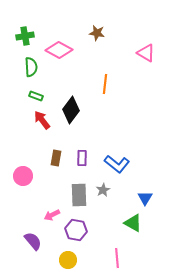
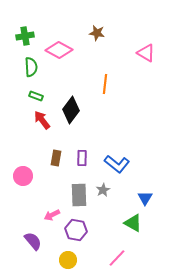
pink line: rotated 48 degrees clockwise
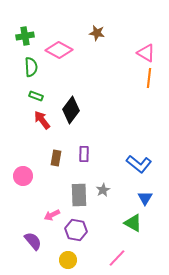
orange line: moved 44 px right, 6 px up
purple rectangle: moved 2 px right, 4 px up
blue L-shape: moved 22 px right
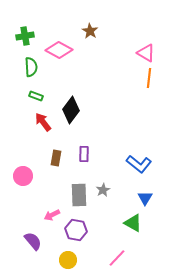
brown star: moved 7 px left, 2 px up; rotated 21 degrees clockwise
red arrow: moved 1 px right, 2 px down
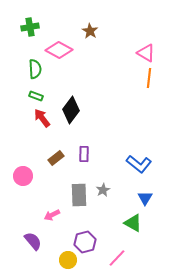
green cross: moved 5 px right, 9 px up
green semicircle: moved 4 px right, 2 px down
red arrow: moved 1 px left, 4 px up
brown rectangle: rotated 42 degrees clockwise
purple hexagon: moved 9 px right, 12 px down; rotated 25 degrees counterclockwise
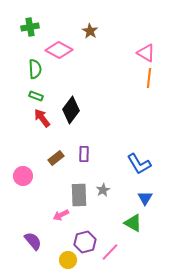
blue L-shape: rotated 20 degrees clockwise
pink arrow: moved 9 px right
pink line: moved 7 px left, 6 px up
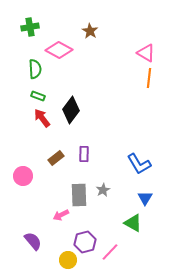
green rectangle: moved 2 px right
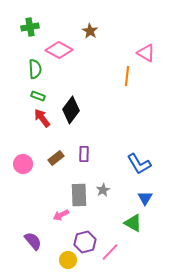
orange line: moved 22 px left, 2 px up
pink circle: moved 12 px up
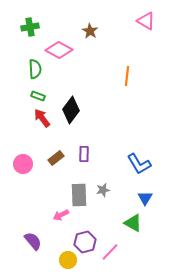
pink triangle: moved 32 px up
gray star: rotated 16 degrees clockwise
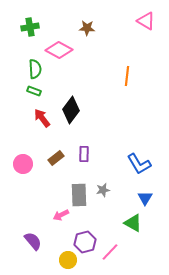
brown star: moved 3 px left, 3 px up; rotated 28 degrees counterclockwise
green rectangle: moved 4 px left, 5 px up
